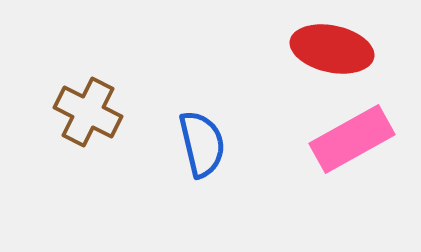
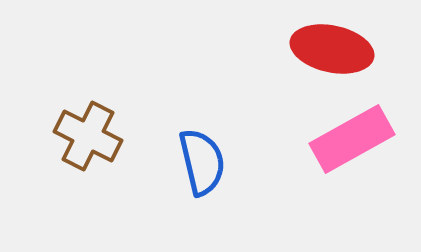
brown cross: moved 24 px down
blue semicircle: moved 18 px down
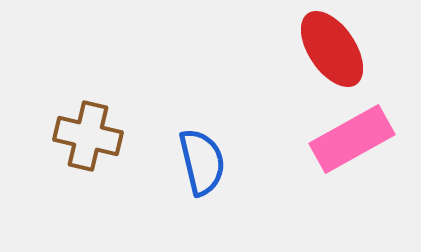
red ellipse: rotated 44 degrees clockwise
brown cross: rotated 14 degrees counterclockwise
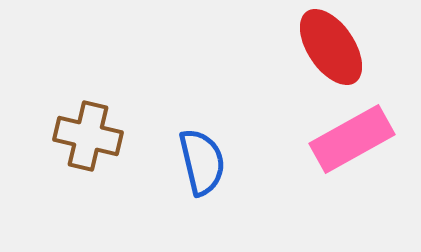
red ellipse: moved 1 px left, 2 px up
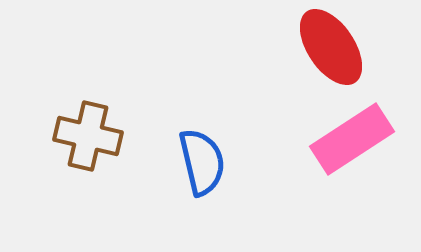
pink rectangle: rotated 4 degrees counterclockwise
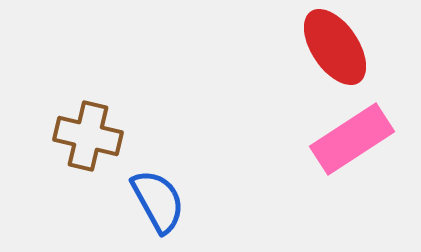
red ellipse: moved 4 px right
blue semicircle: moved 44 px left, 39 px down; rotated 16 degrees counterclockwise
